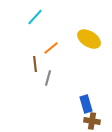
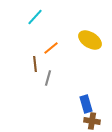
yellow ellipse: moved 1 px right, 1 px down
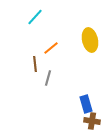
yellow ellipse: rotated 45 degrees clockwise
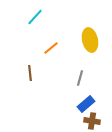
brown line: moved 5 px left, 9 px down
gray line: moved 32 px right
blue rectangle: rotated 66 degrees clockwise
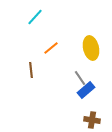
yellow ellipse: moved 1 px right, 8 px down
brown line: moved 1 px right, 3 px up
gray line: rotated 49 degrees counterclockwise
blue rectangle: moved 14 px up
brown cross: moved 1 px up
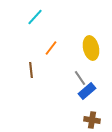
orange line: rotated 14 degrees counterclockwise
blue rectangle: moved 1 px right, 1 px down
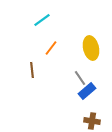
cyan line: moved 7 px right, 3 px down; rotated 12 degrees clockwise
brown line: moved 1 px right
brown cross: moved 1 px down
